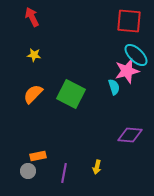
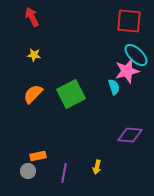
green square: rotated 36 degrees clockwise
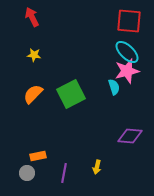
cyan ellipse: moved 9 px left, 3 px up
purple diamond: moved 1 px down
gray circle: moved 1 px left, 2 px down
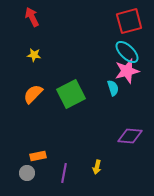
red square: rotated 20 degrees counterclockwise
cyan semicircle: moved 1 px left, 1 px down
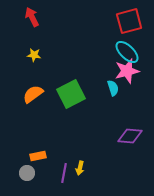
orange semicircle: rotated 10 degrees clockwise
yellow arrow: moved 17 px left, 1 px down
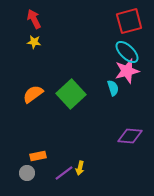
red arrow: moved 2 px right, 2 px down
yellow star: moved 13 px up
green square: rotated 16 degrees counterclockwise
purple line: rotated 42 degrees clockwise
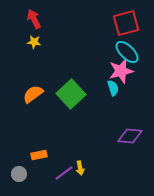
red square: moved 3 px left, 2 px down
pink star: moved 6 px left
orange rectangle: moved 1 px right, 1 px up
yellow arrow: rotated 24 degrees counterclockwise
gray circle: moved 8 px left, 1 px down
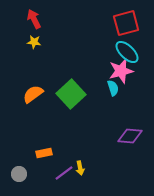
orange rectangle: moved 5 px right, 2 px up
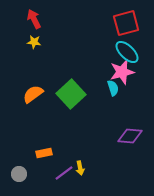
pink star: moved 1 px right, 1 px down
